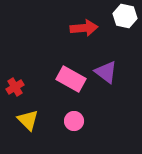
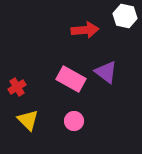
red arrow: moved 1 px right, 2 px down
red cross: moved 2 px right
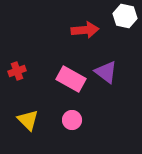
red cross: moved 16 px up; rotated 12 degrees clockwise
pink circle: moved 2 px left, 1 px up
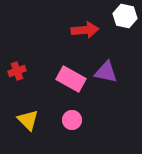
purple triangle: rotated 25 degrees counterclockwise
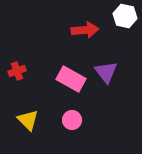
purple triangle: rotated 40 degrees clockwise
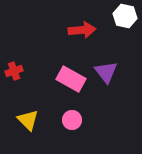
red arrow: moved 3 px left
red cross: moved 3 px left
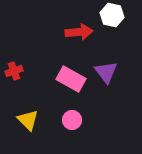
white hexagon: moved 13 px left, 1 px up
red arrow: moved 3 px left, 2 px down
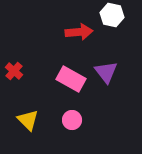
red cross: rotated 30 degrees counterclockwise
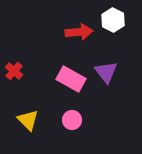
white hexagon: moved 1 px right, 5 px down; rotated 15 degrees clockwise
